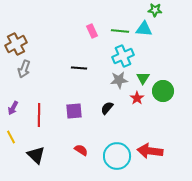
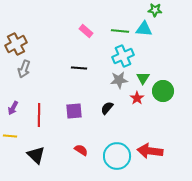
pink rectangle: moved 6 px left; rotated 24 degrees counterclockwise
yellow line: moved 1 px left, 1 px up; rotated 56 degrees counterclockwise
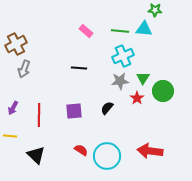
gray star: moved 1 px right, 1 px down
cyan circle: moved 10 px left
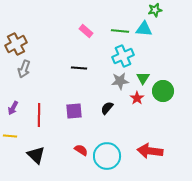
green star: rotated 16 degrees counterclockwise
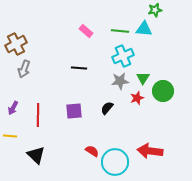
red star: rotated 16 degrees clockwise
red line: moved 1 px left
red semicircle: moved 11 px right, 1 px down
cyan circle: moved 8 px right, 6 px down
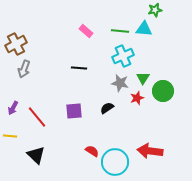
gray star: moved 2 px down; rotated 18 degrees clockwise
black semicircle: rotated 16 degrees clockwise
red line: moved 1 px left, 2 px down; rotated 40 degrees counterclockwise
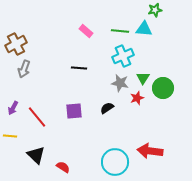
green circle: moved 3 px up
red semicircle: moved 29 px left, 16 px down
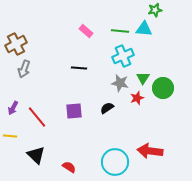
red semicircle: moved 6 px right
